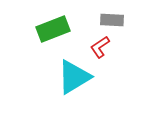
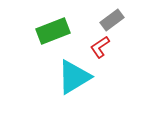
gray rectangle: rotated 40 degrees counterclockwise
green rectangle: moved 2 px down
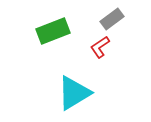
gray rectangle: moved 1 px up
cyan triangle: moved 16 px down
